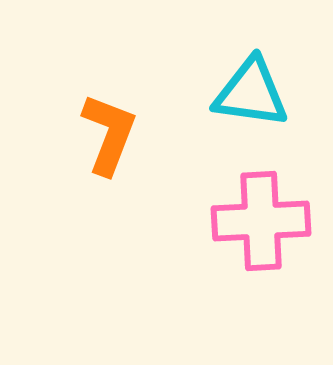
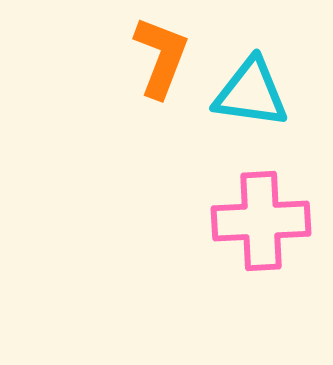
orange L-shape: moved 52 px right, 77 px up
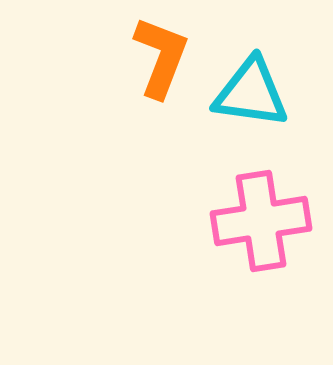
pink cross: rotated 6 degrees counterclockwise
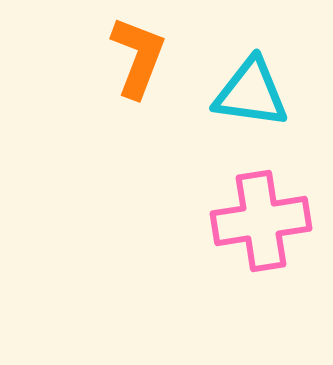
orange L-shape: moved 23 px left
